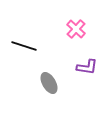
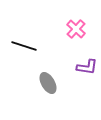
gray ellipse: moved 1 px left
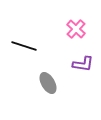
purple L-shape: moved 4 px left, 3 px up
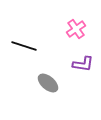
pink cross: rotated 12 degrees clockwise
gray ellipse: rotated 20 degrees counterclockwise
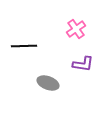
black line: rotated 20 degrees counterclockwise
gray ellipse: rotated 20 degrees counterclockwise
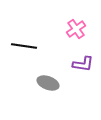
black line: rotated 10 degrees clockwise
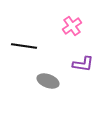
pink cross: moved 4 px left, 3 px up
gray ellipse: moved 2 px up
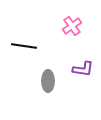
purple L-shape: moved 5 px down
gray ellipse: rotated 70 degrees clockwise
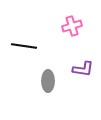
pink cross: rotated 18 degrees clockwise
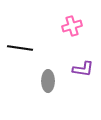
black line: moved 4 px left, 2 px down
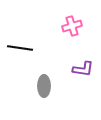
gray ellipse: moved 4 px left, 5 px down
